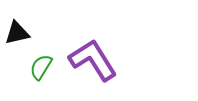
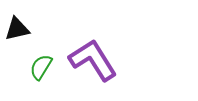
black triangle: moved 4 px up
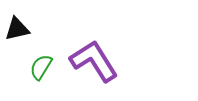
purple L-shape: moved 1 px right, 1 px down
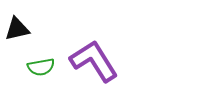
green semicircle: rotated 132 degrees counterclockwise
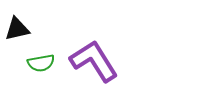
green semicircle: moved 4 px up
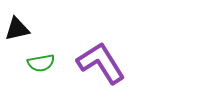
purple L-shape: moved 7 px right, 2 px down
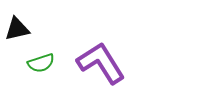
green semicircle: rotated 8 degrees counterclockwise
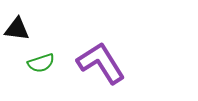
black triangle: rotated 20 degrees clockwise
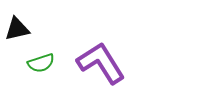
black triangle: rotated 20 degrees counterclockwise
